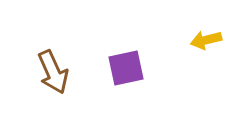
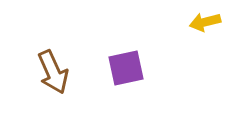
yellow arrow: moved 1 px left, 18 px up
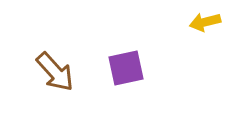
brown arrow: moved 2 px right; rotated 18 degrees counterclockwise
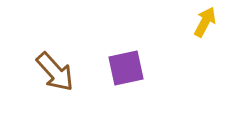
yellow arrow: rotated 132 degrees clockwise
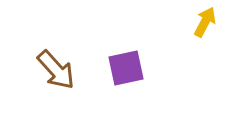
brown arrow: moved 1 px right, 2 px up
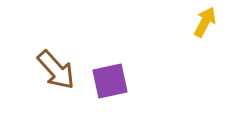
purple square: moved 16 px left, 13 px down
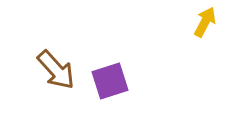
purple square: rotated 6 degrees counterclockwise
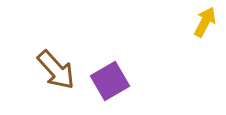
purple square: rotated 12 degrees counterclockwise
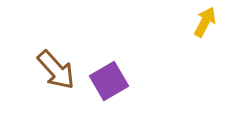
purple square: moved 1 px left
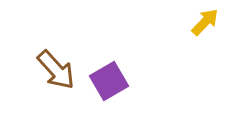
yellow arrow: rotated 16 degrees clockwise
